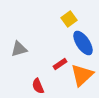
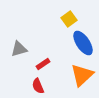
red rectangle: moved 17 px left
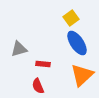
yellow square: moved 2 px right, 1 px up
blue ellipse: moved 6 px left
red rectangle: rotated 40 degrees clockwise
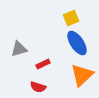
yellow square: rotated 14 degrees clockwise
red rectangle: rotated 32 degrees counterclockwise
red semicircle: moved 1 px down; rotated 49 degrees counterclockwise
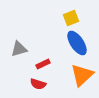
red semicircle: moved 3 px up
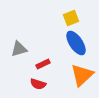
blue ellipse: moved 1 px left
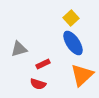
yellow square: rotated 21 degrees counterclockwise
blue ellipse: moved 3 px left
